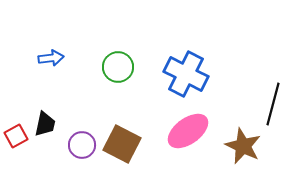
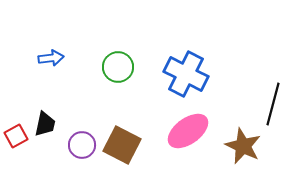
brown square: moved 1 px down
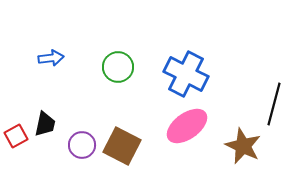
black line: moved 1 px right
pink ellipse: moved 1 px left, 5 px up
brown square: moved 1 px down
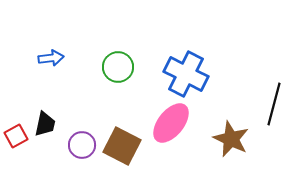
pink ellipse: moved 16 px left, 3 px up; rotated 15 degrees counterclockwise
brown star: moved 12 px left, 7 px up
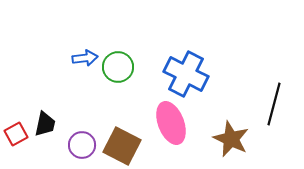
blue arrow: moved 34 px right
pink ellipse: rotated 60 degrees counterclockwise
red square: moved 2 px up
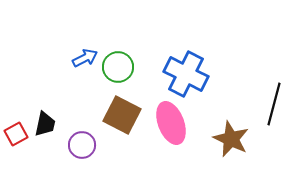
blue arrow: rotated 20 degrees counterclockwise
brown square: moved 31 px up
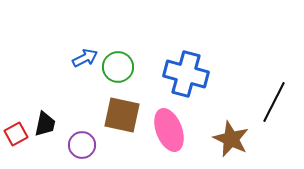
blue cross: rotated 12 degrees counterclockwise
black line: moved 2 px up; rotated 12 degrees clockwise
brown square: rotated 15 degrees counterclockwise
pink ellipse: moved 2 px left, 7 px down
